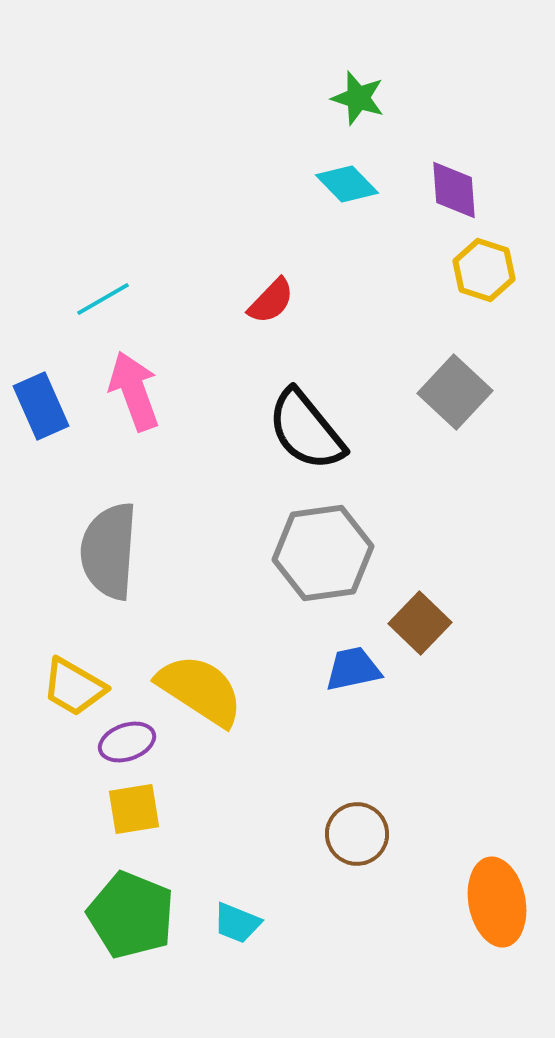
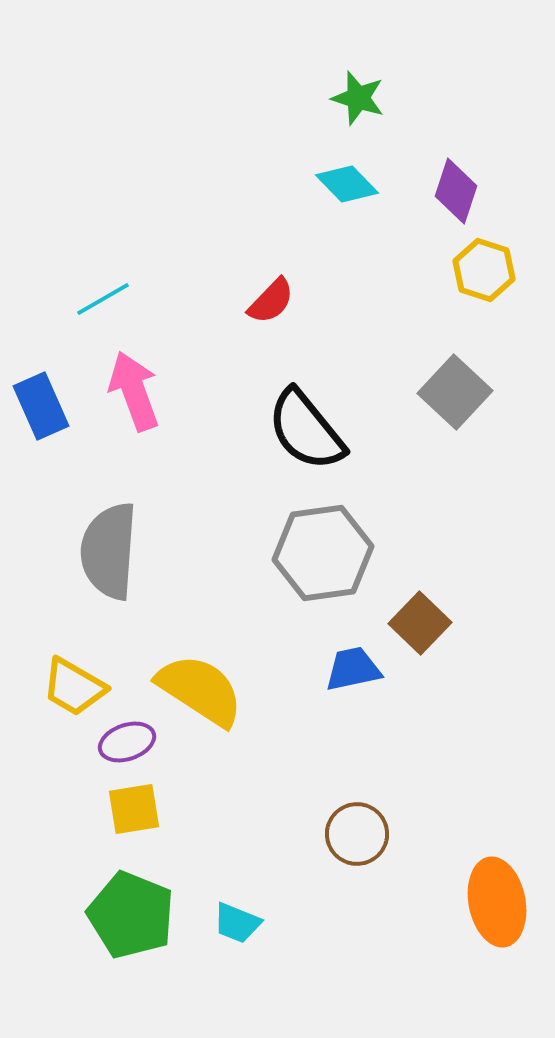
purple diamond: moved 2 px right, 1 px down; rotated 22 degrees clockwise
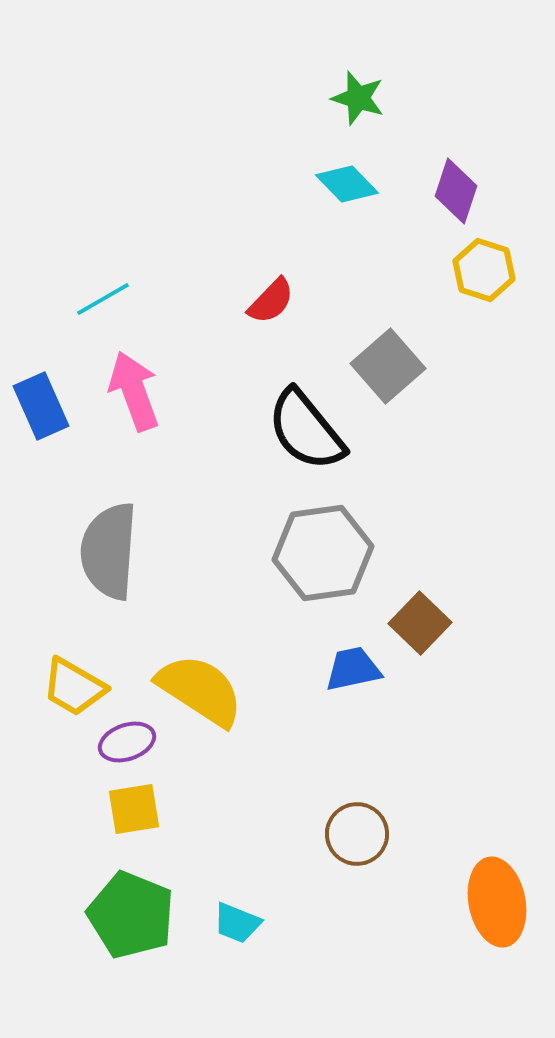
gray square: moved 67 px left, 26 px up; rotated 6 degrees clockwise
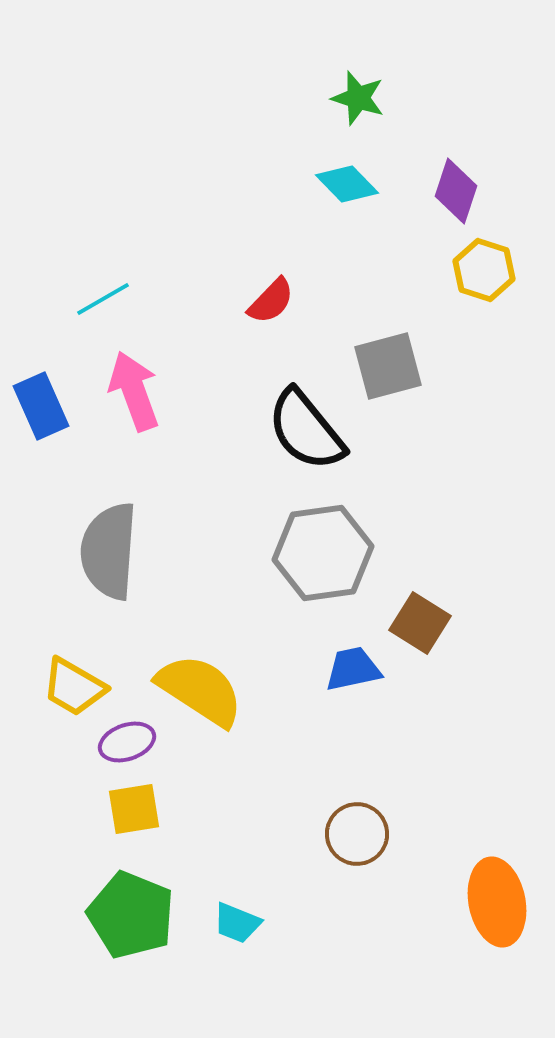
gray square: rotated 26 degrees clockwise
brown square: rotated 12 degrees counterclockwise
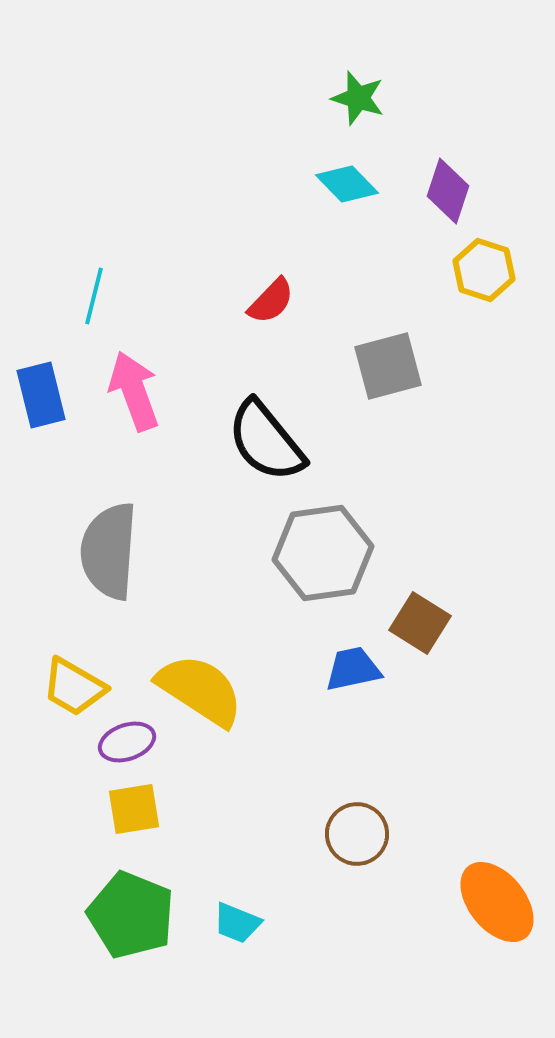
purple diamond: moved 8 px left
cyan line: moved 9 px left, 3 px up; rotated 46 degrees counterclockwise
blue rectangle: moved 11 px up; rotated 10 degrees clockwise
black semicircle: moved 40 px left, 11 px down
orange ellipse: rotated 28 degrees counterclockwise
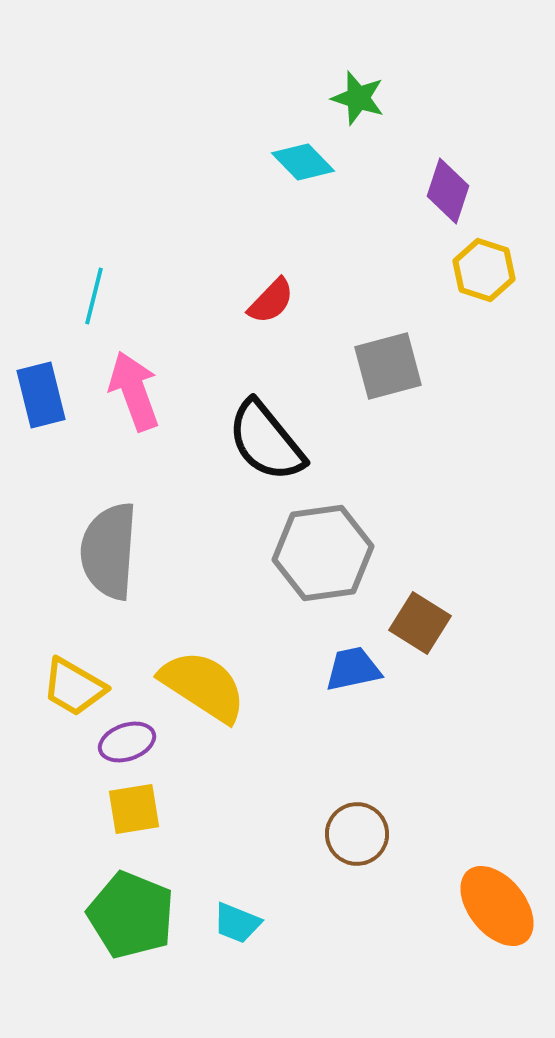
cyan diamond: moved 44 px left, 22 px up
yellow semicircle: moved 3 px right, 4 px up
orange ellipse: moved 4 px down
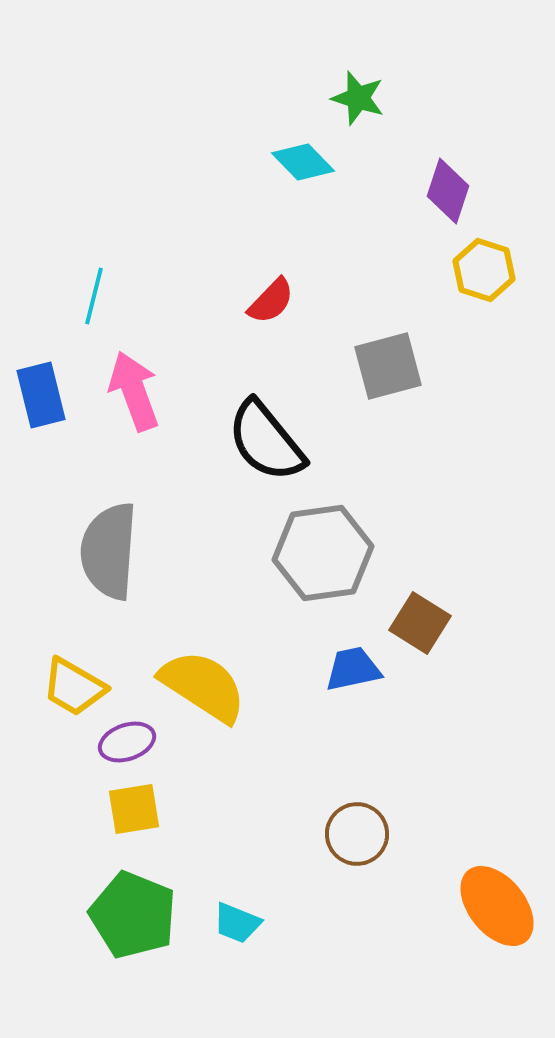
green pentagon: moved 2 px right
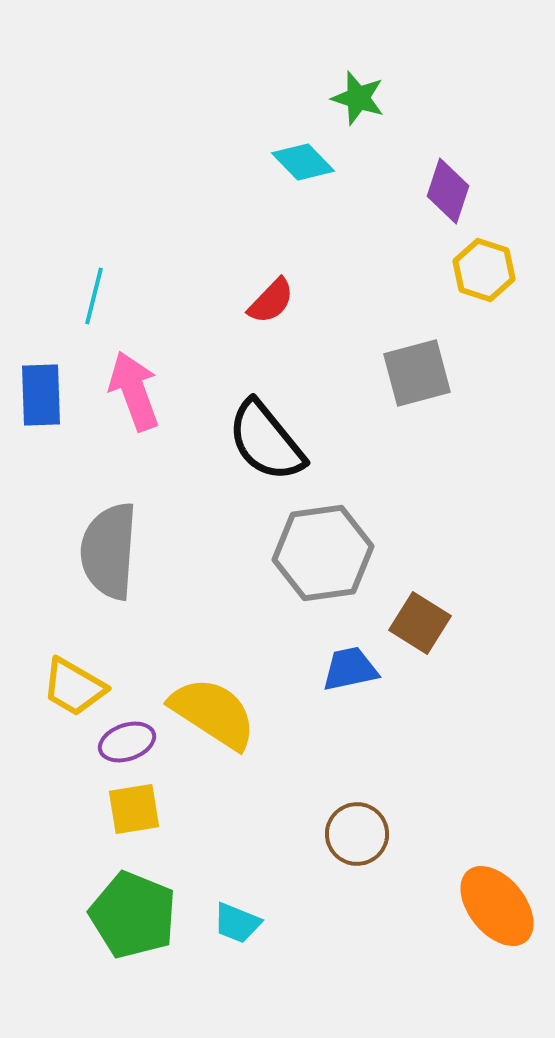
gray square: moved 29 px right, 7 px down
blue rectangle: rotated 12 degrees clockwise
blue trapezoid: moved 3 px left
yellow semicircle: moved 10 px right, 27 px down
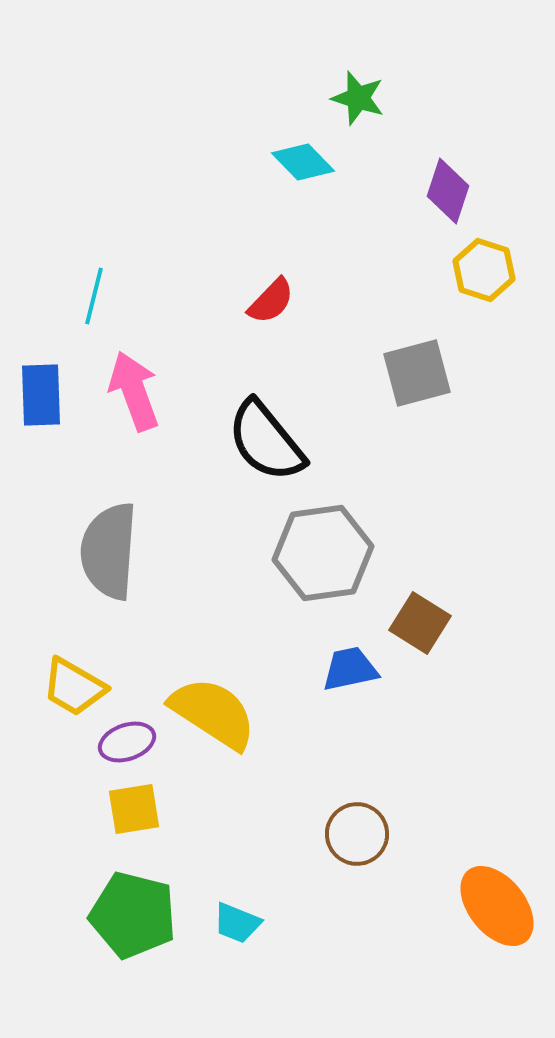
green pentagon: rotated 8 degrees counterclockwise
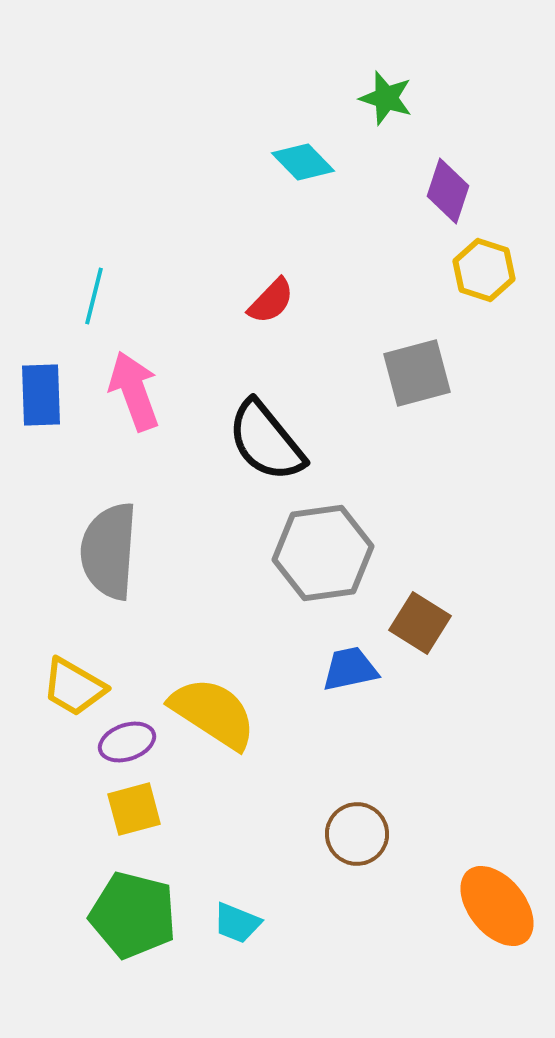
green star: moved 28 px right
yellow square: rotated 6 degrees counterclockwise
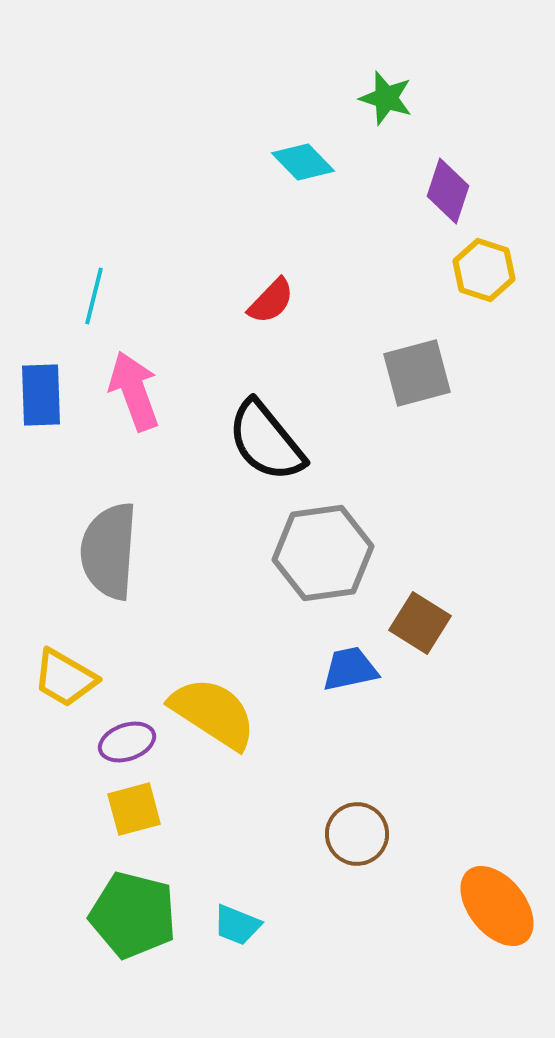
yellow trapezoid: moved 9 px left, 9 px up
cyan trapezoid: moved 2 px down
